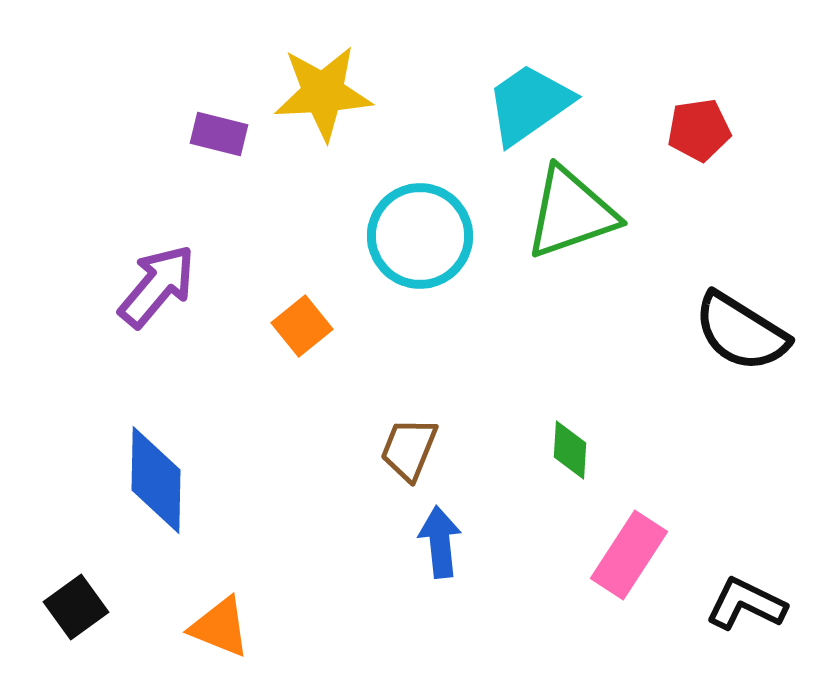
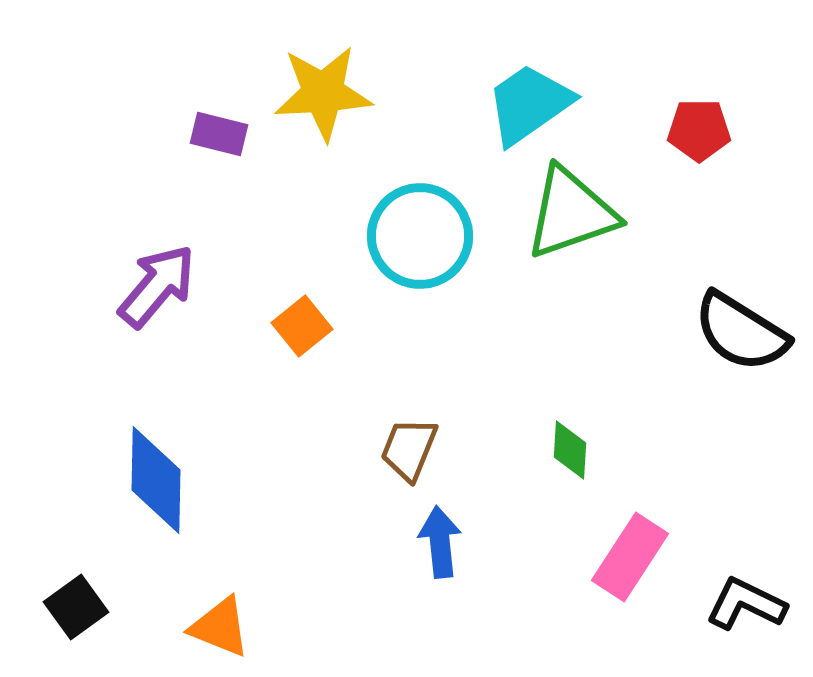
red pentagon: rotated 8 degrees clockwise
pink rectangle: moved 1 px right, 2 px down
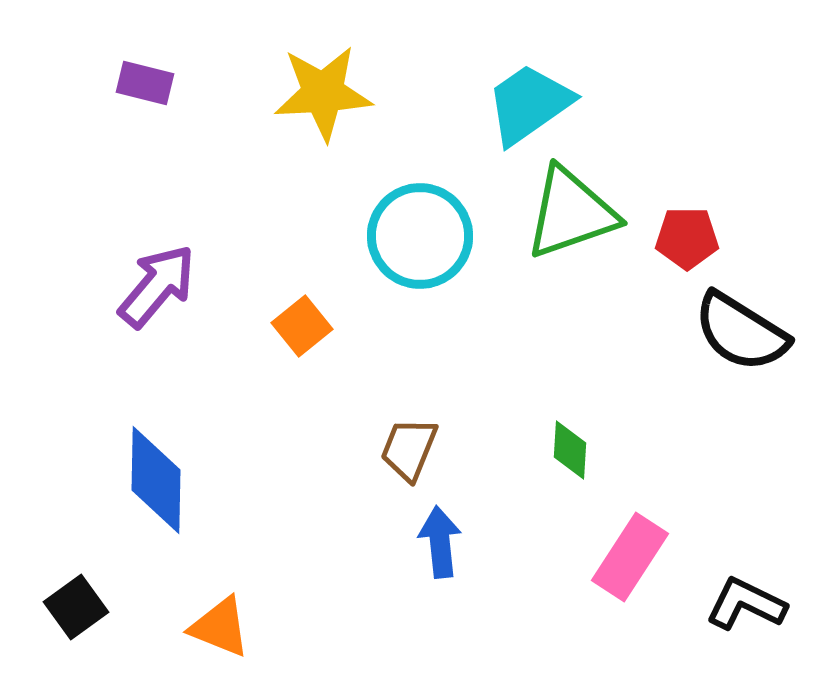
red pentagon: moved 12 px left, 108 px down
purple rectangle: moved 74 px left, 51 px up
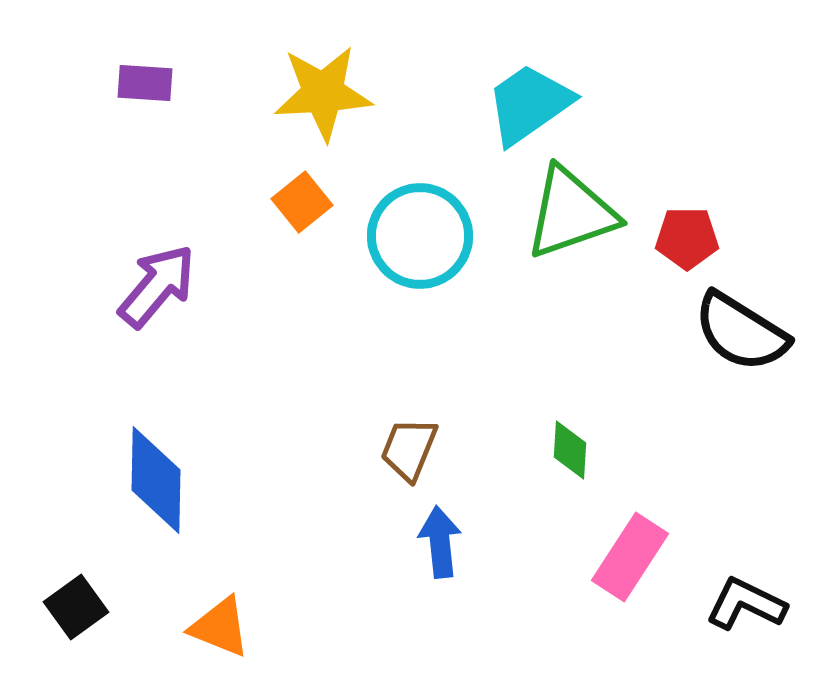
purple rectangle: rotated 10 degrees counterclockwise
orange square: moved 124 px up
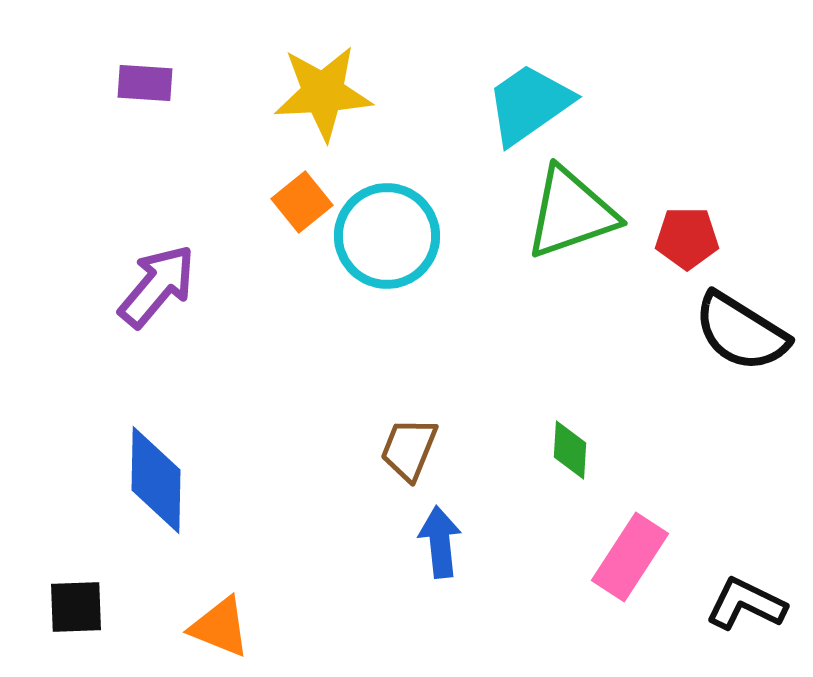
cyan circle: moved 33 px left
black square: rotated 34 degrees clockwise
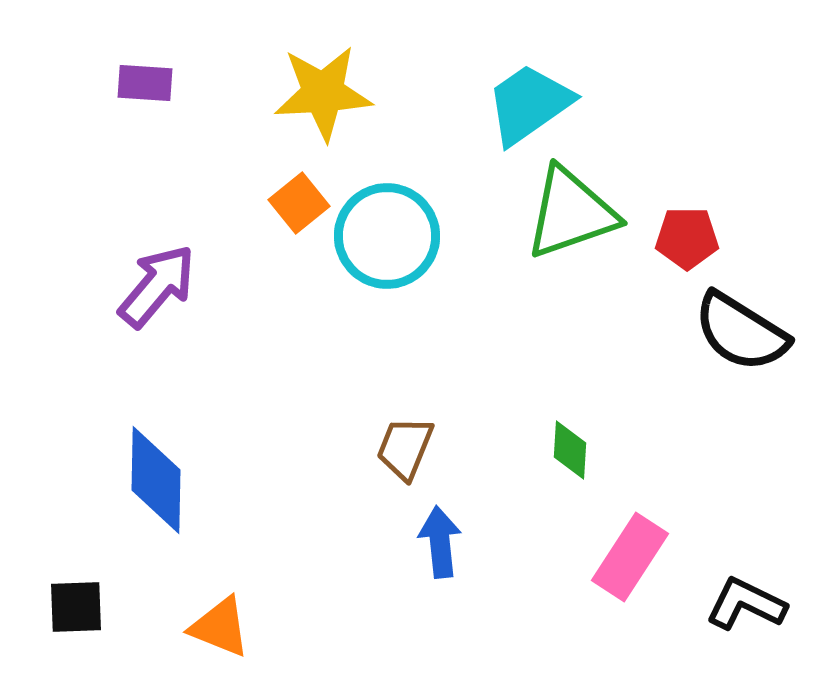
orange square: moved 3 px left, 1 px down
brown trapezoid: moved 4 px left, 1 px up
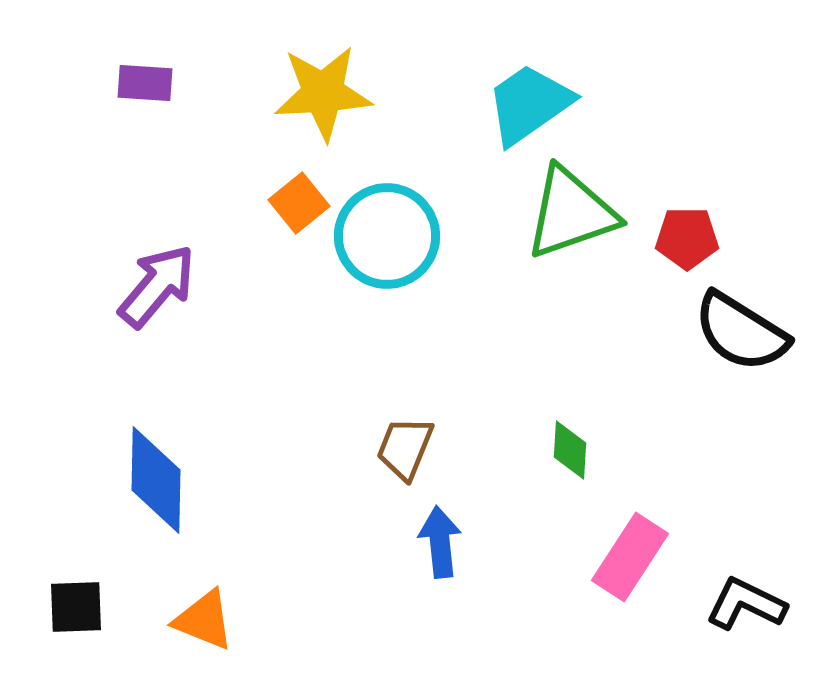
orange triangle: moved 16 px left, 7 px up
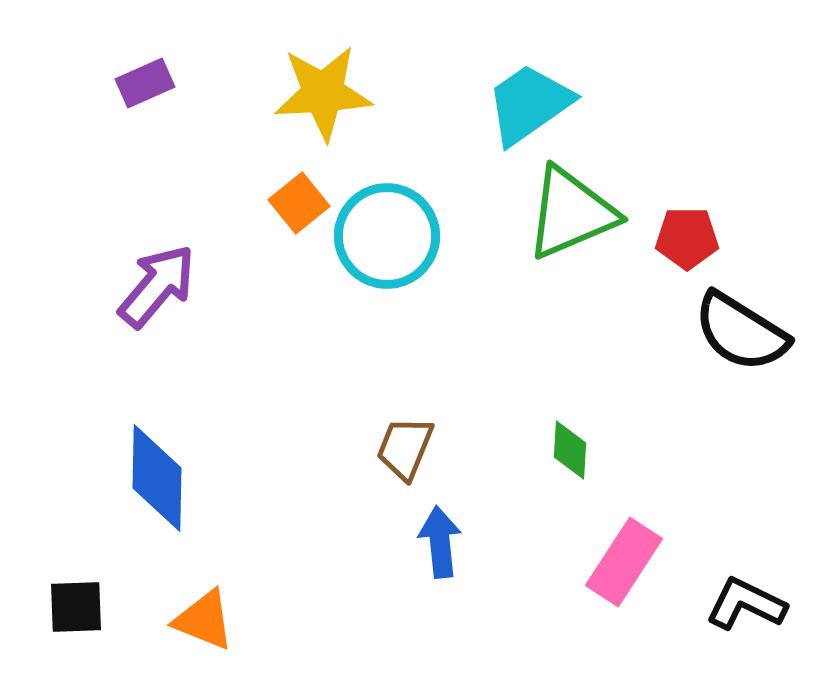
purple rectangle: rotated 28 degrees counterclockwise
green triangle: rotated 4 degrees counterclockwise
blue diamond: moved 1 px right, 2 px up
pink rectangle: moved 6 px left, 5 px down
